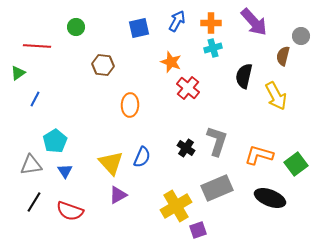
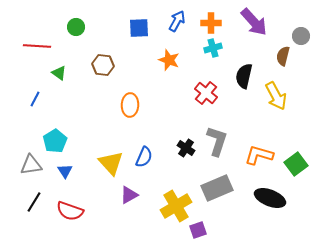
blue square: rotated 10 degrees clockwise
orange star: moved 2 px left, 2 px up
green triangle: moved 41 px right; rotated 49 degrees counterclockwise
red cross: moved 18 px right, 5 px down
blue semicircle: moved 2 px right
purple triangle: moved 11 px right
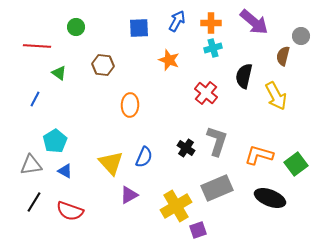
purple arrow: rotated 8 degrees counterclockwise
blue triangle: rotated 28 degrees counterclockwise
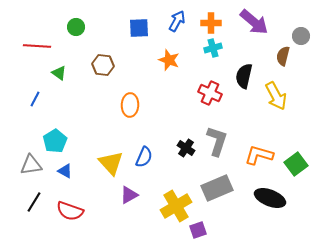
red cross: moved 4 px right; rotated 15 degrees counterclockwise
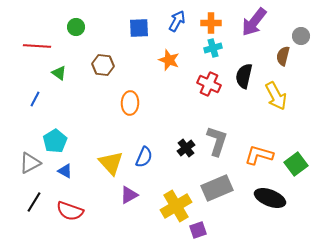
purple arrow: rotated 88 degrees clockwise
red cross: moved 1 px left, 9 px up
orange ellipse: moved 2 px up
black cross: rotated 18 degrees clockwise
gray triangle: moved 1 px left, 2 px up; rotated 20 degrees counterclockwise
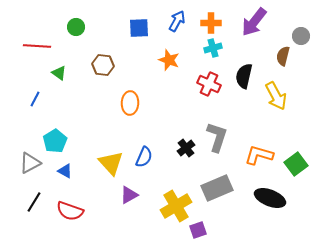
gray L-shape: moved 4 px up
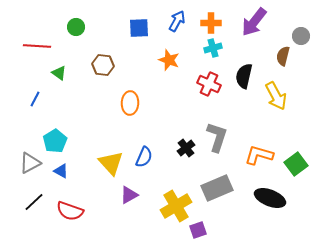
blue triangle: moved 4 px left
black line: rotated 15 degrees clockwise
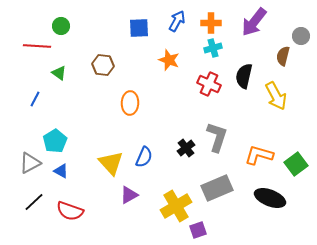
green circle: moved 15 px left, 1 px up
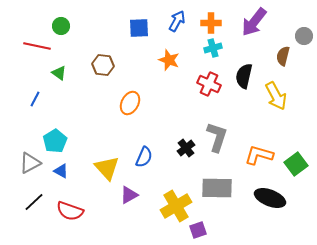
gray circle: moved 3 px right
red line: rotated 8 degrees clockwise
orange ellipse: rotated 25 degrees clockwise
yellow triangle: moved 4 px left, 5 px down
gray rectangle: rotated 24 degrees clockwise
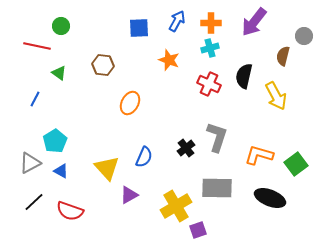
cyan cross: moved 3 px left
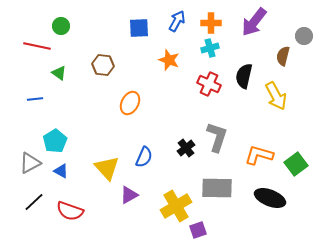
blue line: rotated 56 degrees clockwise
